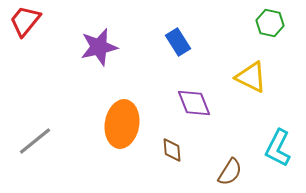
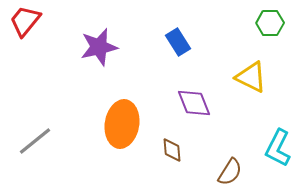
green hexagon: rotated 12 degrees counterclockwise
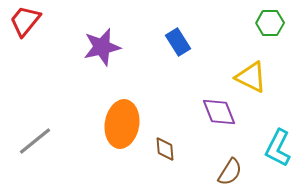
purple star: moved 3 px right
purple diamond: moved 25 px right, 9 px down
brown diamond: moved 7 px left, 1 px up
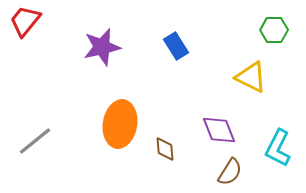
green hexagon: moved 4 px right, 7 px down
blue rectangle: moved 2 px left, 4 px down
purple diamond: moved 18 px down
orange ellipse: moved 2 px left
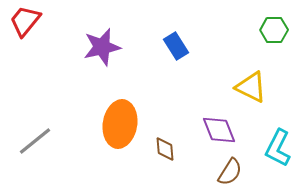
yellow triangle: moved 10 px down
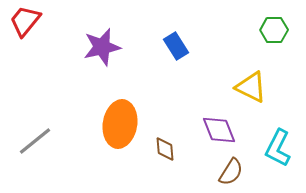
brown semicircle: moved 1 px right
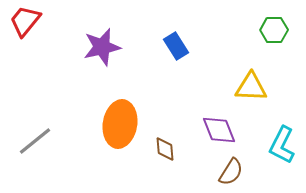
yellow triangle: rotated 24 degrees counterclockwise
cyan L-shape: moved 4 px right, 3 px up
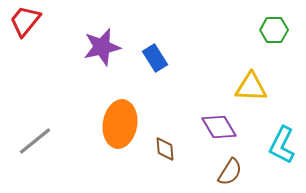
blue rectangle: moved 21 px left, 12 px down
purple diamond: moved 3 px up; rotated 9 degrees counterclockwise
brown semicircle: moved 1 px left
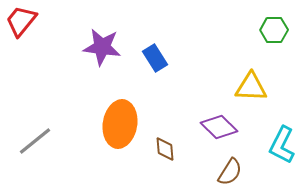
red trapezoid: moved 4 px left
purple star: rotated 21 degrees clockwise
purple diamond: rotated 15 degrees counterclockwise
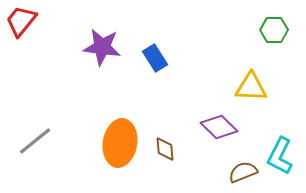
orange ellipse: moved 19 px down
cyan L-shape: moved 2 px left, 11 px down
brown semicircle: moved 13 px right; rotated 144 degrees counterclockwise
